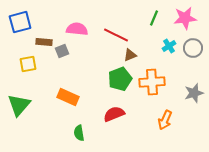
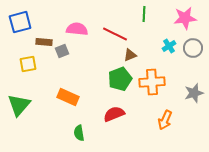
green line: moved 10 px left, 4 px up; rotated 21 degrees counterclockwise
red line: moved 1 px left, 1 px up
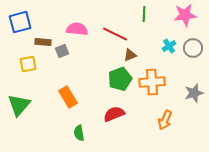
pink star: moved 3 px up
brown rectangle: moved 1 px left
orange rectangle: rotated 35 degrees clockwise
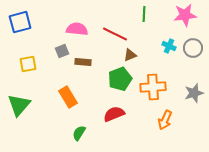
brown rectangle: moved 40 px right, 20 px down
cyan cross: rotated 32 degrees counterclockwise
orange cross: moved 1 px right, 5 px down
green semicircle: rotated 42 degrees clockwise
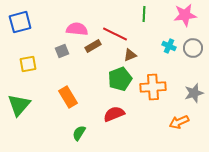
brown rectangle: moved 10 px right, 16 px up; rotated 35 degrees counterclockwise
orange arrow: moved 14 px right, 2 px down; rotated 42 degrees clockwise
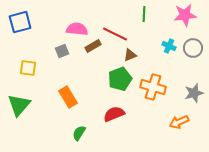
yellow square: moved 4 px down; rotated 18 degrees clockwise
orange cross: rotated 20 degrees clockwise
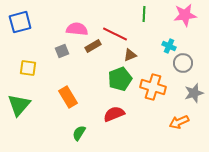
gray circle: moved 10 px left, 15 px down
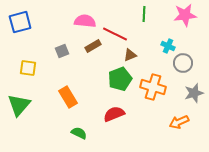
pink semicircle: moved 8 px right, 8 px up
cyan cross: moved 1 px left
green semicircle: rotated 84 degrees clockwise
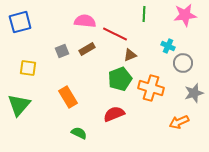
brown rectangle: moved 6 px left, 3 px down
orange cross: moved 2 px left, 1 px down
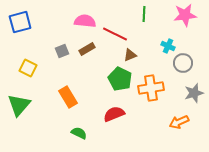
yellow square: rotated 18 degrees clockwise
green pentagon: rotated 25 degrees counterclockwise
orange cross: rotated 25 degrees counterclockwise
